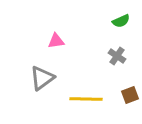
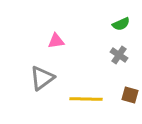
green semicircle: moved 3 px down
gray cross: moved 2 px right, 1 px up
brown square: rotated 36 degrees clockwise
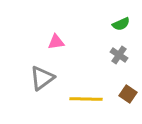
pink triangle: moved 1 px down
brown square: moved 2 px left, 1 px up; rotated 18 degrees clockwise
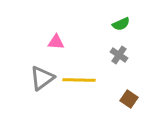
pink triangle: rotated 12 degrees clockwise
brown square: moved 1 px right, 5 px down
yellow line: moved 7 px left, 19 px up
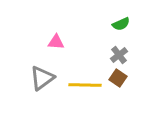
gray cross: rotated 18 degrees clockwise
yellow line: moved 6 px right, 5 px down
brown square: moved 11 px left, 21 px up
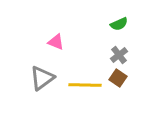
green semicircle: moved 2 px left
pink triangle: rotated 18 degrees clockwise
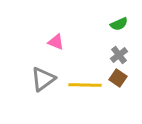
gray triangle: moved 1 px right, 1 px down
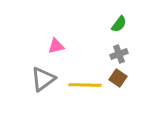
green semicircle: rotated 30 degrees counterclockwise
pink triangle: moved 4 px down; rotated 36 degrees counterclockwise
gray cross: moved 1 px up; rotated 18 degrees clockwise
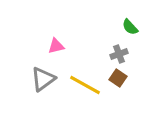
green semicircle: moved 11 px right, 3 px down; rotated 102 degrees clockwise
yellow line: rotated 28 degrees clockwise
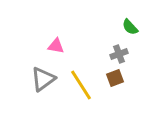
pink triangle: rotated 24 degrees clockwise
brown square: moved 3 px left; rotated 36 degrees clockwise
yellow line: moved 4 px left; rotated 28 degrees clockwise
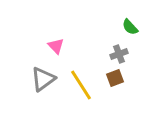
pink triangle: rotated 36 degrees clockwise
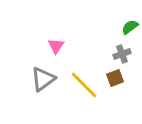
green semicircle: rotated 96 degrees clockwise
pink triangle: rotated 18 degrees clockwise
gray cross: moved 3 px right
yellow line: moved 3 px right; rotated 12 degrees counterclockwise
